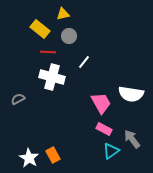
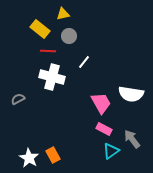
red line: moved 1 px up
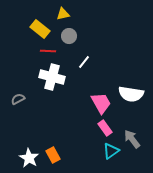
pink rectangle: moved 1 px right, 1 px up; rotated 28 degrees clockwise
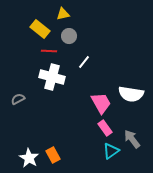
red line: moved 1 px right
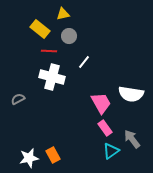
white star: rotated 30 degrees clockwise
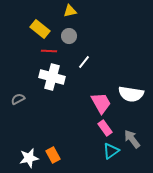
yellow triangle: moved 7 px right, 3 px up
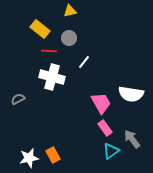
gray circle: moved 2 px down
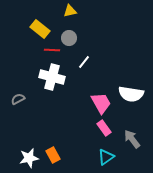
red line: moved 3 px right, 1 px up
pink rectangle: moved 1 px left
cyan triangle: moved 5 px left, 6 px down
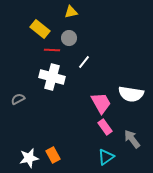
yellow triangle: moved 1 px right, 1 px down
pink rectangle: moved 1 px right, 1 px up
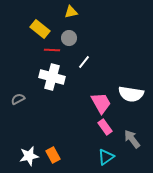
white star: moved 2 px up
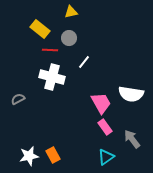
red line: moved 2 px left
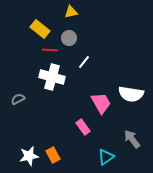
pink rectangle: moved 22 px left
